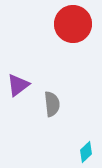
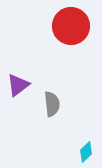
red circle: moved 2 px left, 2 px down
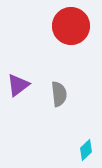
gray semicircle: moved 7 px right, 10 px up
cyan diamond: moved 2 px up
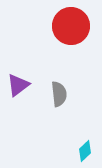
cyan diamond: moved 1 px left, 1 px down
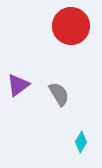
gray semicircle: rotated 25 degrees counterclockwise
cyan diamond: moved 4 px left, 9 px up; rotated 15 degrees counterclockwise
